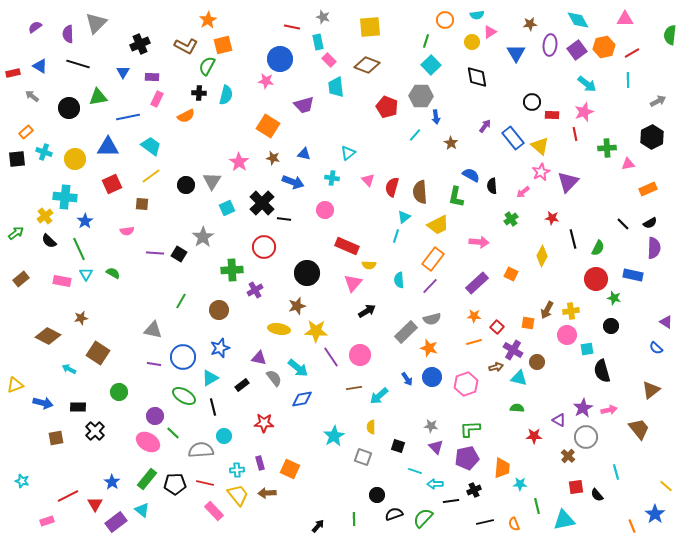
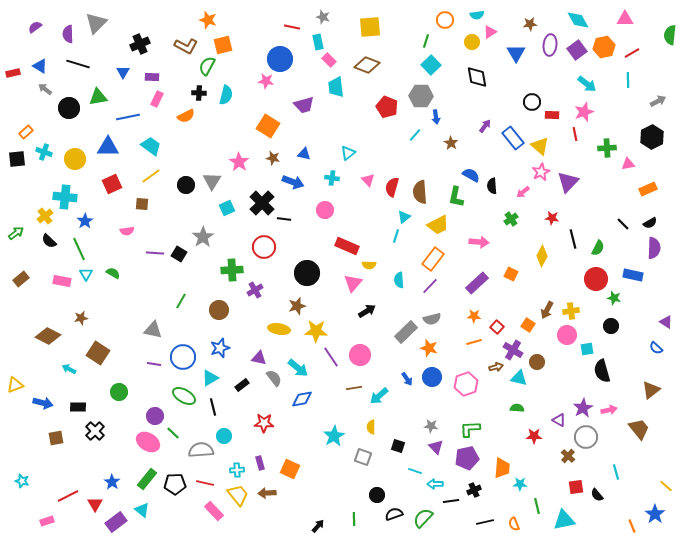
orange star at (208, 20): rotated 24 degrees counterclockwise
gray arrow at (32, 96): moved 13 px right, 7 px up
orange square at (528, 323): moved 2 px down; rotated 24 degrees clockwise
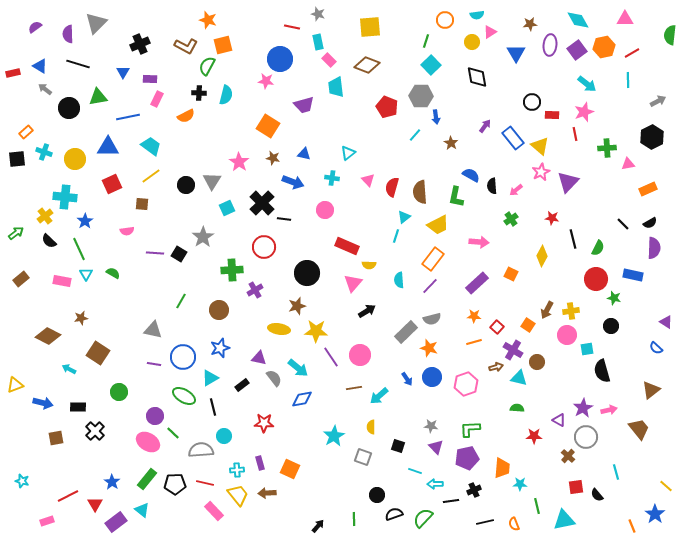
gray star at (323, 17): moved 5 px left, 3 px up
purple rectangle at (152, 77): moved 2 px left, 2 px down
pink arrow at (523, 192): moved 7 px left, 2 px up
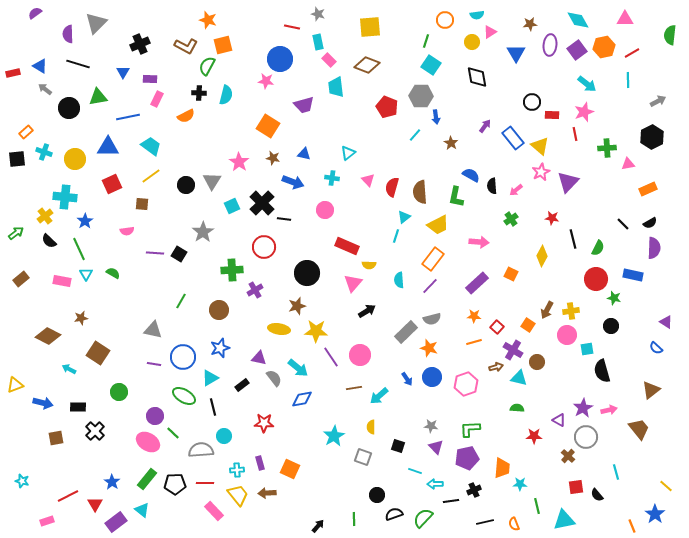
purple semicircle at (35, 27): moved 14 px up
cyan square at (431, 65): rotated 12 degrees counterclockwise
cyan square at (227, 208): moved 5 px right, 2 px up
gray star at (203, 237): moved 5 px up
red line at (205, 483): rotated 12 degrees counterclockwise
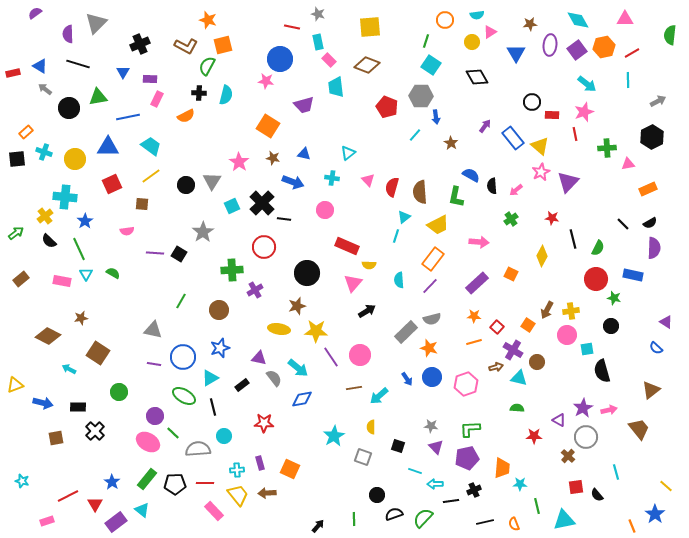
black diamond at (477, 77): rotated 20 degrees counterclockwise
gray semicircle at (201, 450): moved 3 px left, 1 px up
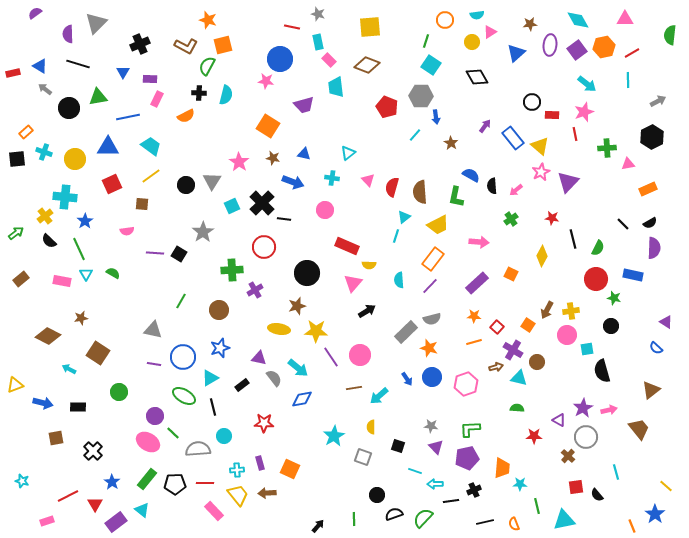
blue triangle at (516, 53): rotated 18 degrees clockwise
black cross at (95, 431): moved 2 px left, 20 px down
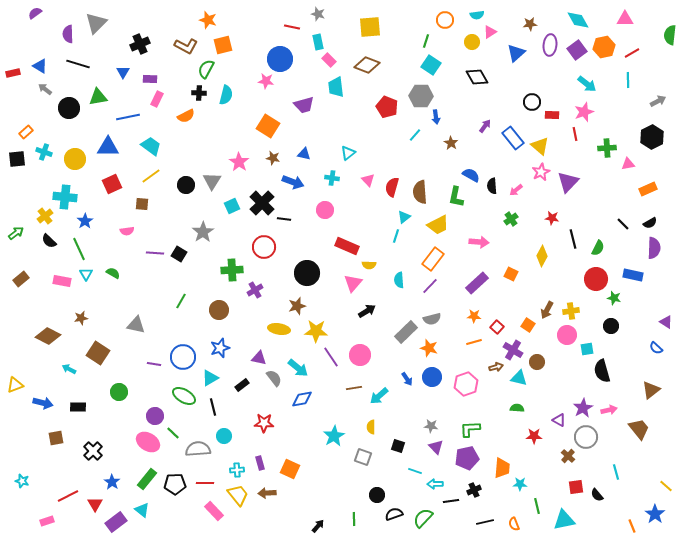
green semicircle at (207, 66): moved 1 px left, 3 px down
gray triangle at (153, 330): moved 17 px left, 5 px up
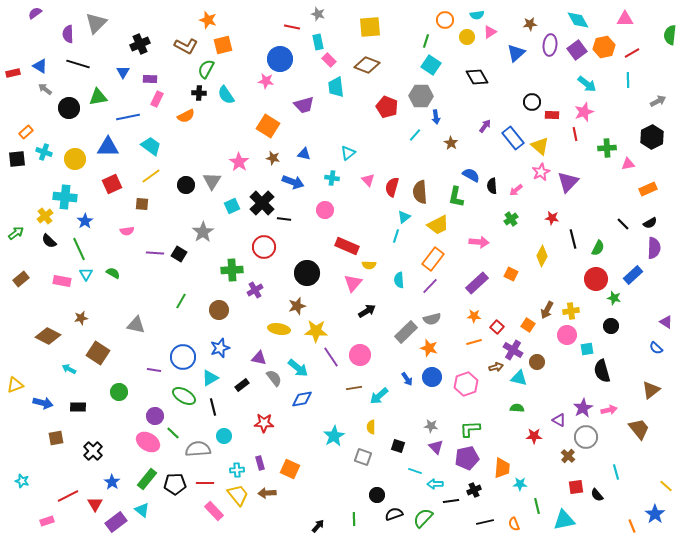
yellow circle at (472, 42): moved 5 px left, 5 px up
cyan semicircle at (226, 95): rotated 132 degrees clockwise
blue rectangle at (633, 275): rotated 54 degrees counterclockwise
purple line at (154, 364): moved 6 px down
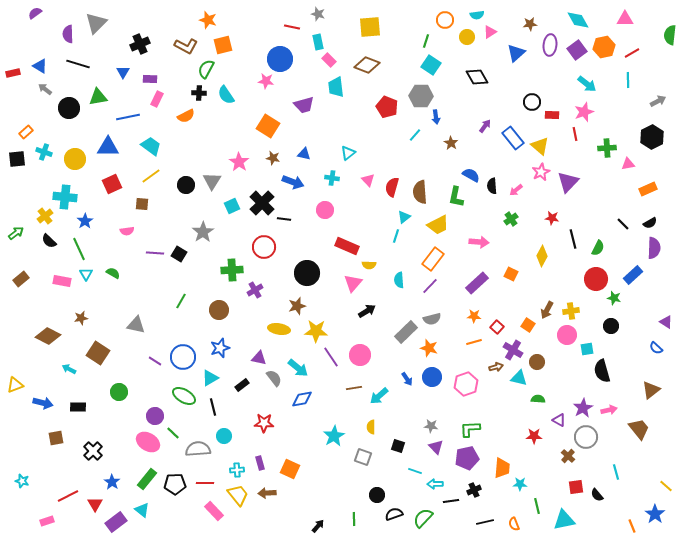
purple line at (154, 370): moved 1 px right, 9 px up; rotated 24 degrees clockwise
green semicircle at (517, 408): moved 21 px right, 9 px up
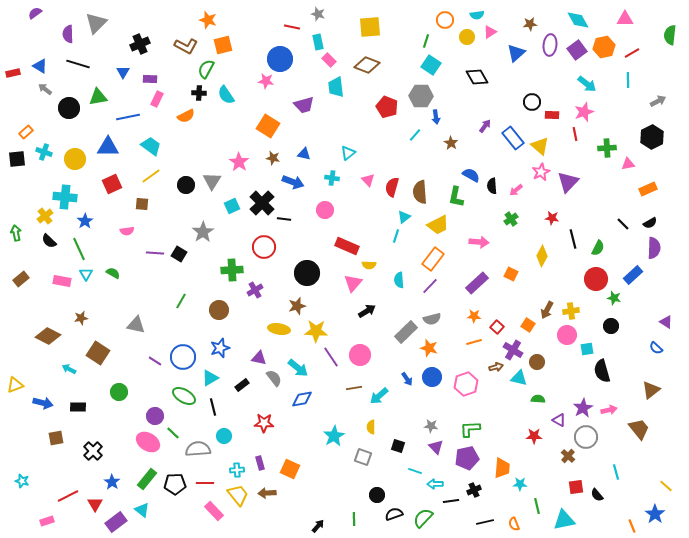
green arrow at (16, 233): rotated 63 degrees counterclockwise
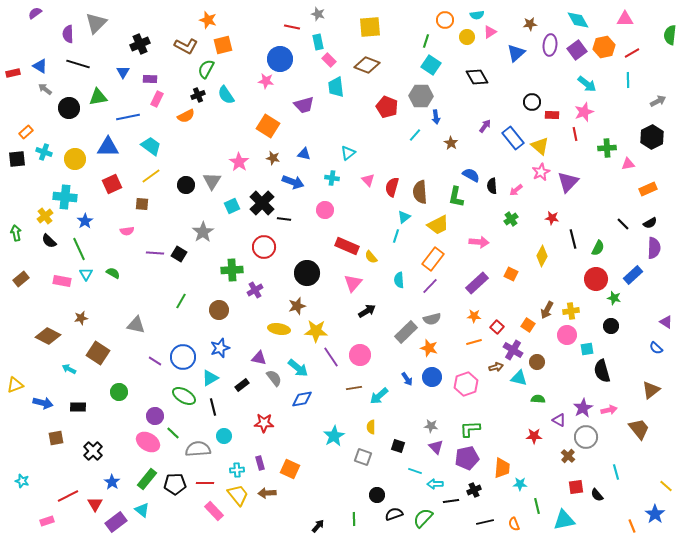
black cross at (199, 93): moved 1 px left, 2 px down; rotated 24 degrees counterclockwise
yellow semicircle at (369, 265): moved 2 px right, 8 px up; rotated 48 degrees clockwise
